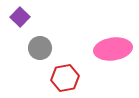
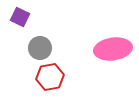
purple square: rotated 18 degrees counterclockwise
red hexagon: moved 15 px left, 1 px up
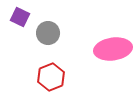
gray circle: moved 8 px right, 15 px up
red hexagon: moved 1 px right; rotated 12 degrees counterclockwise
